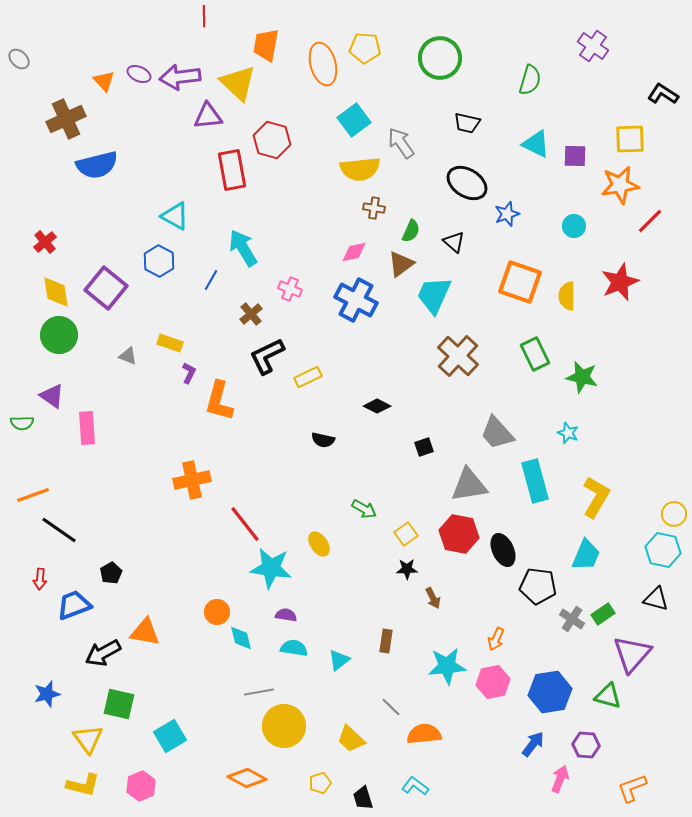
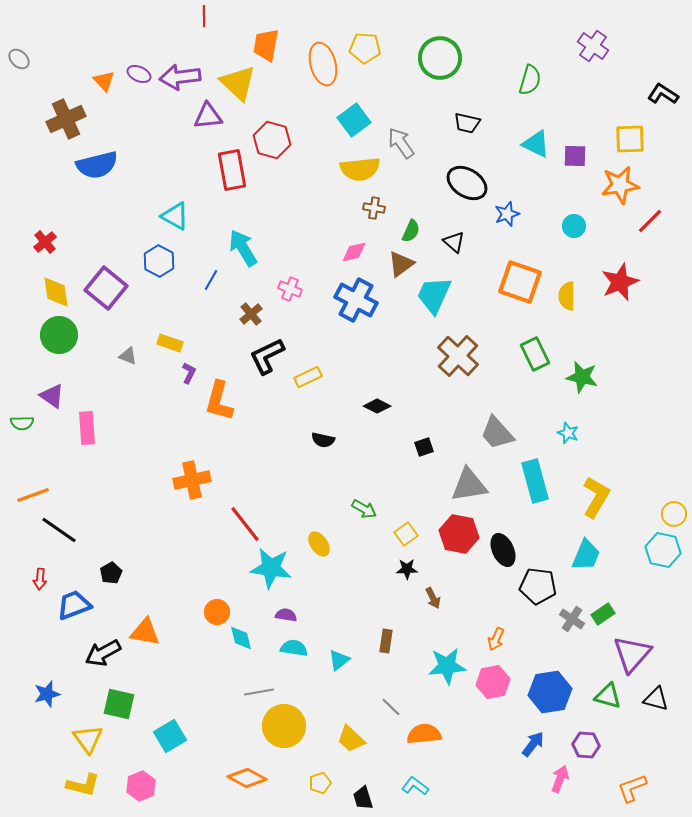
black triangle at (656, 599): moved 100 px down
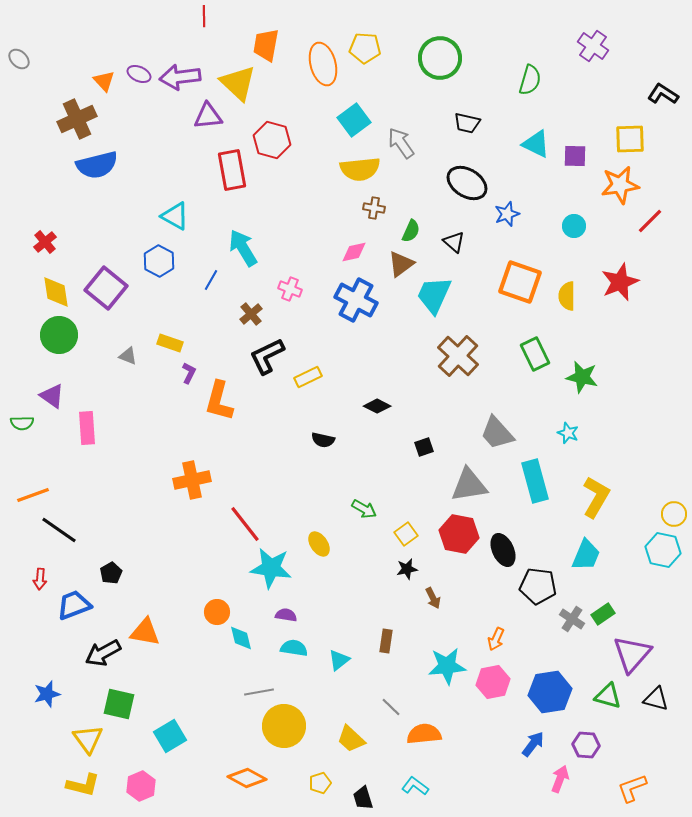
brown cross at (66, 119): moved 11 px right
black star at (407, 569): rotated 10 degrees counterclockwise
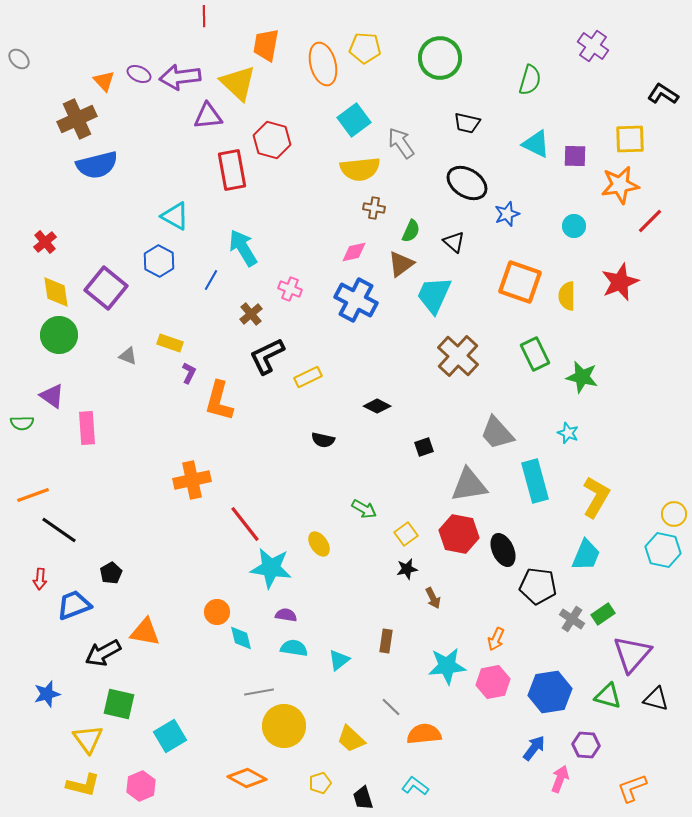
blue arrow at (533, 744): moved 1 px right, 4 px down
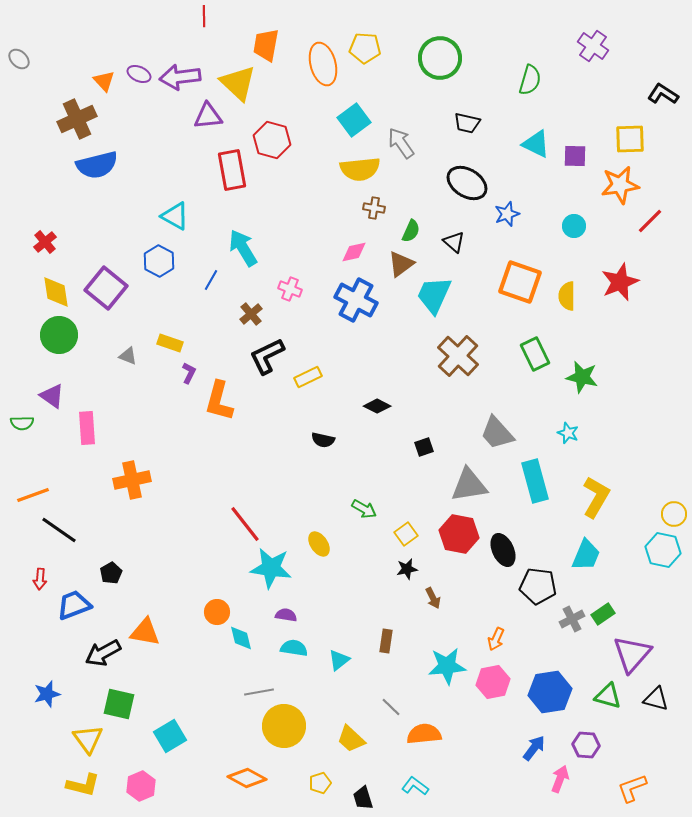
orange cross at (192, 480): moved 60 px left
gray cross at (572, 619): rotated 30 degrees clockwise
